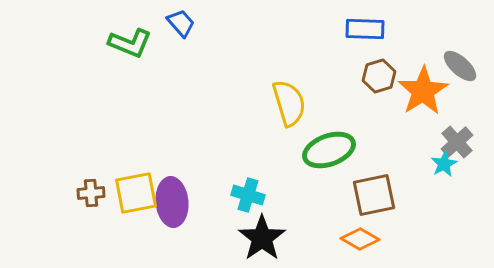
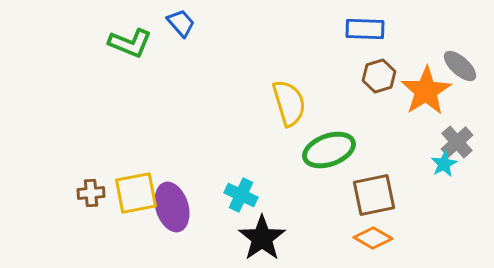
orange star: moved 3 px right
cyan cross: moved 7 px left; rotated 8 degrees clockwise
purple ellipse: moved 5 px down; rotated 12 degrees counterclockwise
orange diamond: moved 13 px right, 1 px up
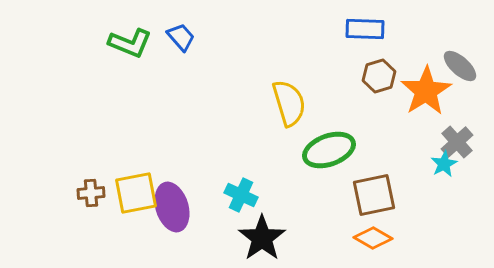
blue trapezoid: moved 14 px down
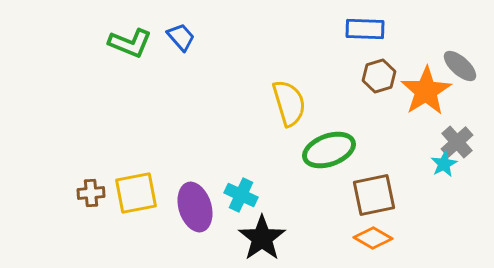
purple ellipse: moved 23 px right
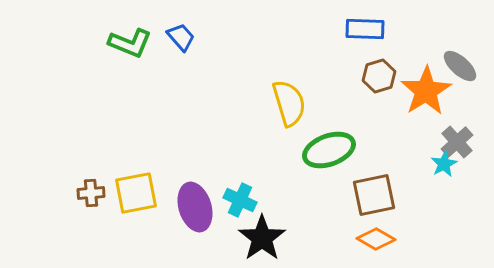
cyan cross: moved 1 px left, 5 px down
orange diamond: moved 3 px right, 1 px down
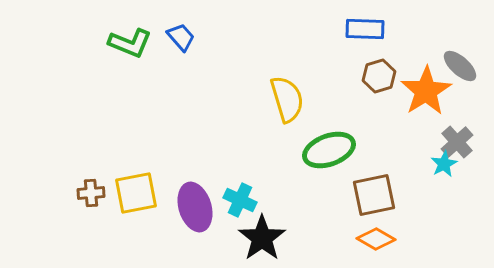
yellow semicircle: moved 2 px left, 4 px up
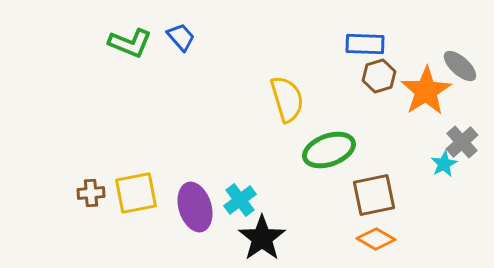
blue rectangle: moved 15 px down
gray cross: moved 5 px right
cyan cross: rotated 28 degrees clockwise
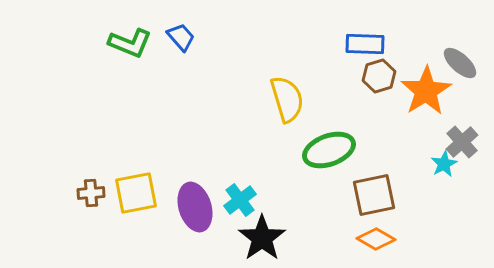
gray ellipse: moved 3 px up
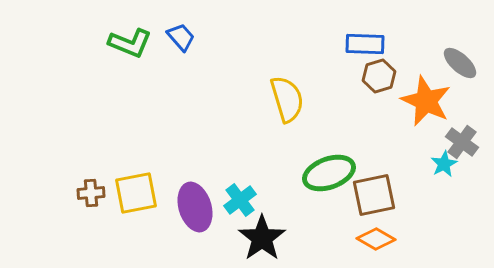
orange star: moved 10 px down; rotated 15 degrees counterclockwise
gray cross: rotated 12 degrees counterclockwise
green ellipse: moved 23 px down
